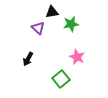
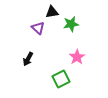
pink star: rotated 14 degrees clockwise
green square: rotated 12 degrees clockwise
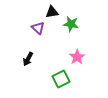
green star: rotated 21 degrees clockwise
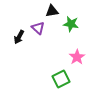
black triangle: moved 1 px up
black arrow: moved 9 px left, 22 px up
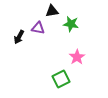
purple triangle: rotated 32 degrees counterclockwise
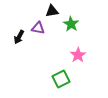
green star: rotated 21 degrees clockwise
pink star: moved 1 px right, 2 px up
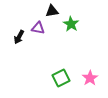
pink star: moved 12 px right, 23 px down
green square: moved 1 px up
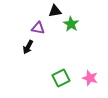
black triangle: moved 3 px right
black arrow: moved 9 px right, 10 px down
pink star: rotated 21 degrees counterclockwise
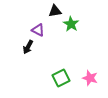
purple triangle: moved 2 px down; rotated 16 degrees clockwise
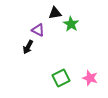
black triangle: moved 2 px down
